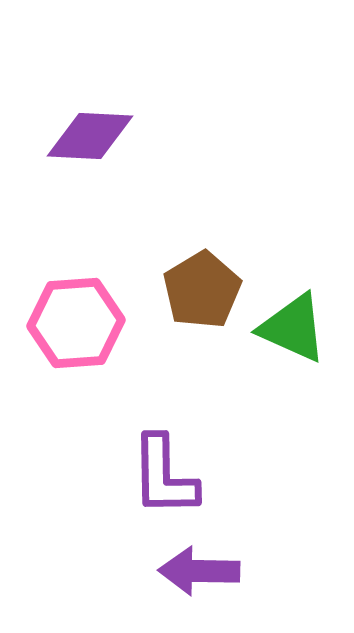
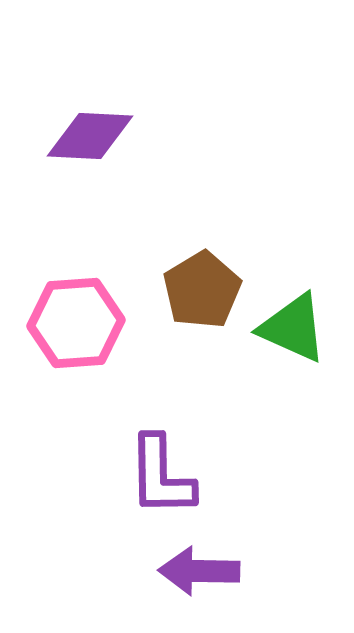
purple L-shape: moved 3 px left
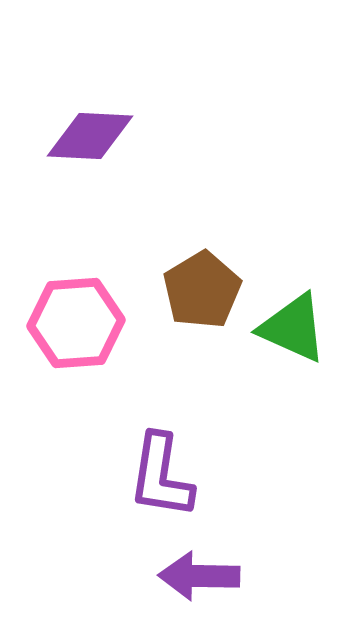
purple L-shape: rotated 10 degrees clockwise
purple arrow: moved 5 px down
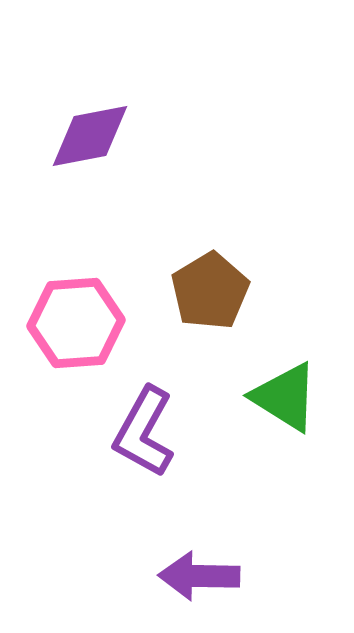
purple diamond: rotated 14 degrees counterclockwise
brown pentagon: moved 8 px right, 1 px down
green triangle: moved 8 px left, 69 px down; rotated 8 degrees clockwise
purple L-shape: moved 17 px left, 44 px up; rotated 20 degrees clockwise
